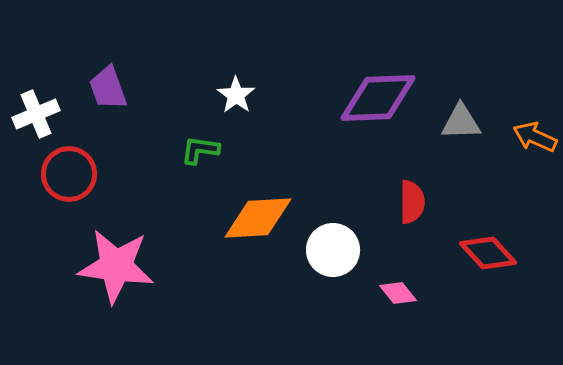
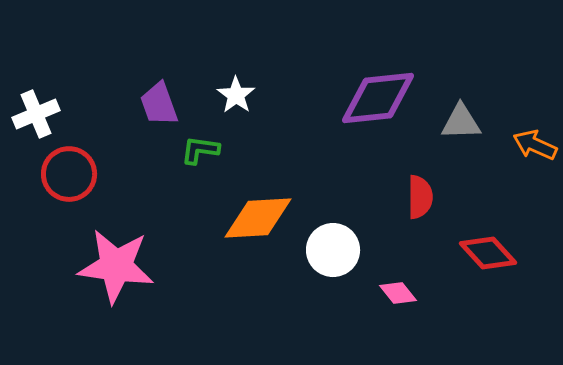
purple trapezoid: moved 51 px right, 16 px down
purple diamond: rotated 4 degrees counterclockwise
orange arrow: moved 8 px down
red semicircle: moved 8 px right, 5 px up
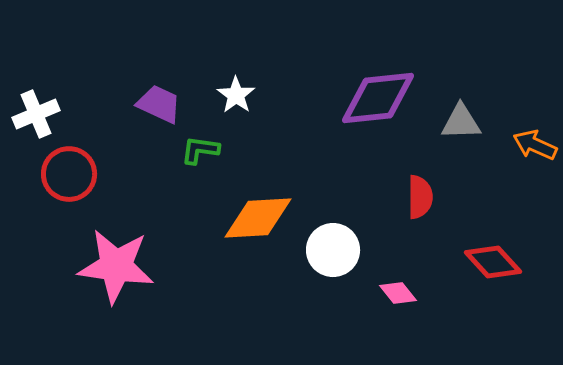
purple trapezoid: rotated 135 degrees clockwise
red diamond: moved 5 px right, 9 px down
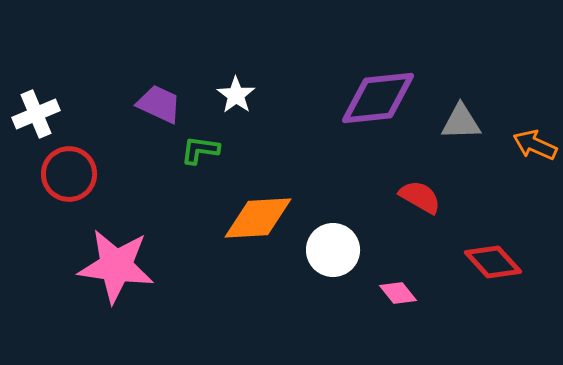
red semicircle: rotated 60 degrees counterclockwise
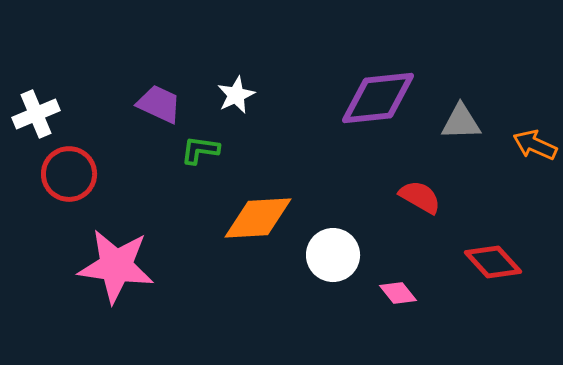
white star: rotated 12 degrees clockwise
white circle: moved 5 px down
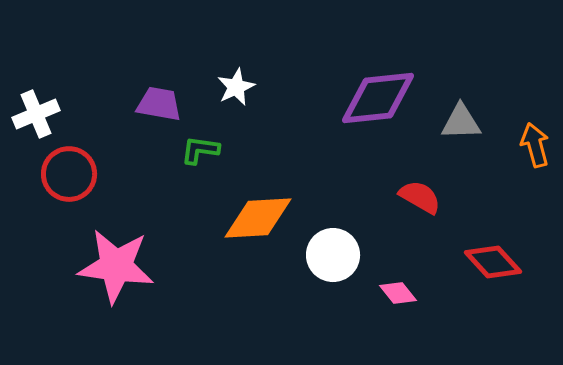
white star: moved 8 px up
purple trapezoid: rotated 15 degrees counterclockwise
orange arrow: rotated 51 degrees clockwise
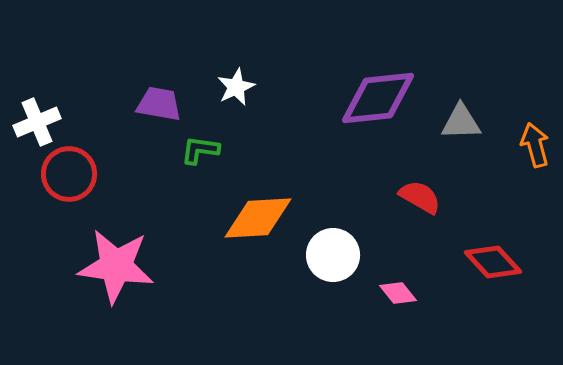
white cross: moved 1 px right, 8 px down
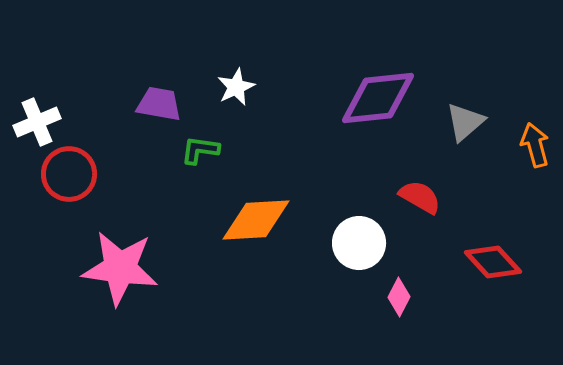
gray triangle: moved 4 px right; rotated 39 degrees counterclockwise
orange diamond: moved 2 px left, 2 px down
white circle: moved 26 px right, 12 px up
pink star: moved 4 px right, 2 px down
pink diamond: moved 1 px right, 4 px down; rotated 66 degrees clockwise
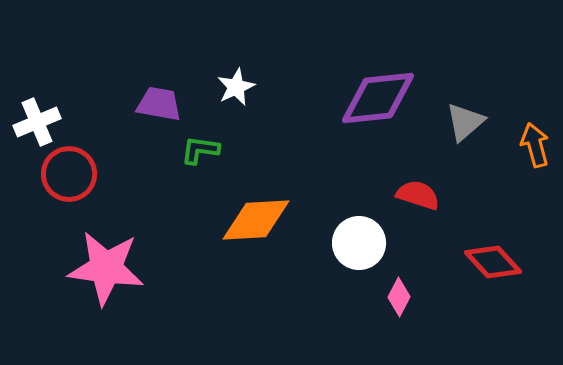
red semicircle: moved 2 px left, 2 px up; rotated 12 degrees counterclockwise
pink star: moved 14 px left
